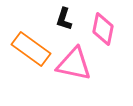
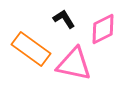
black L-shape: rotated 130 degrees clockwise
pink diamond: rotated 52 degrees clockwise
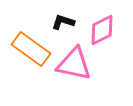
black L-shape: moved 1 px left, 3 px down; rotated 40 degrees counterclockwise
pink diamond: moved 1 px left, 1 px down
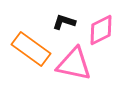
black L-shape: moved 1 px right
pink diamond: moved 1 px left
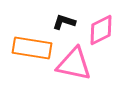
orange rectangle: moved 1 px right, 1 px up; rotated 27 degrees counterclockwise
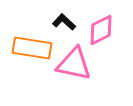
black L-shape: rotated 25 degrees clockwise
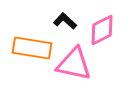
black L-shape: moved 1 px right, 1 px up
pink diamond: moved 1 px right
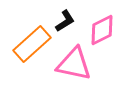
black L-shape: rotated 105 degrees clockwise
orange rectangle: moved 4 px up; rotated 51 degrees counterclockwise
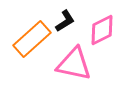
orange rectangle: moved 5 px up
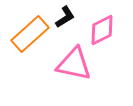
black L-shape: moved 4 px up
orange rectangle: moved 2 px left, 5 px up
